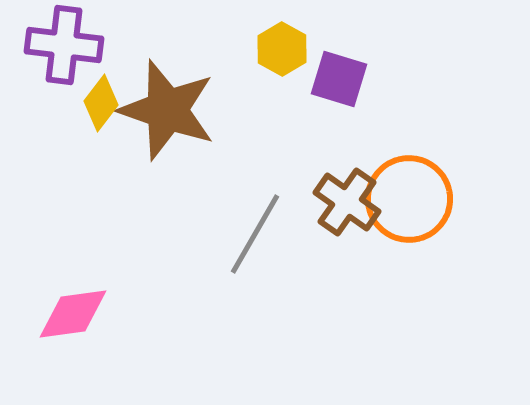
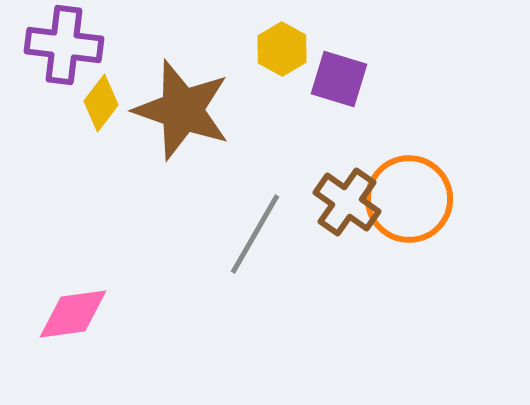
brown star: moved 15 px right
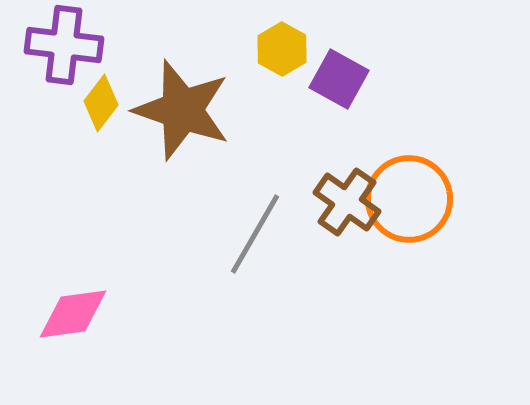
purple square: rotated 12 degrees clockwise
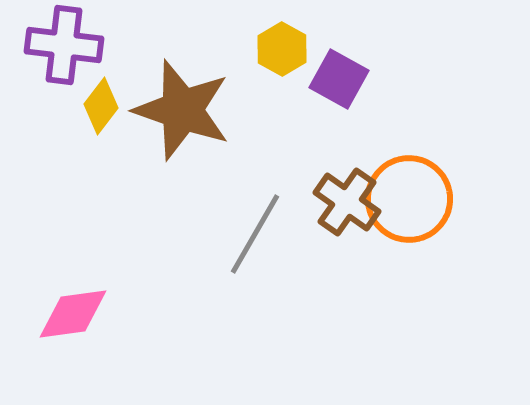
yellow diamond: moved 3 px down
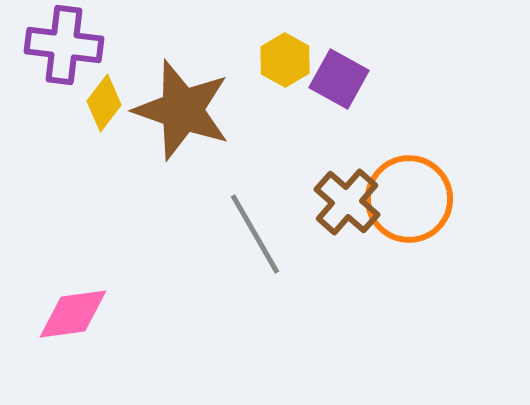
yellow hexagon: moved 3 px right, 11 px down
yellow diamond: moved 3 px right, 3 px up
brown cross: rotated 6 degrees clockwise
gray line: rotated 60 degrees counterclockwise
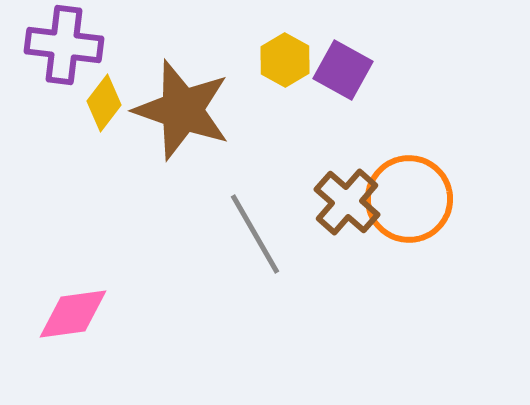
purple square: moved 4 px right, 9 px up
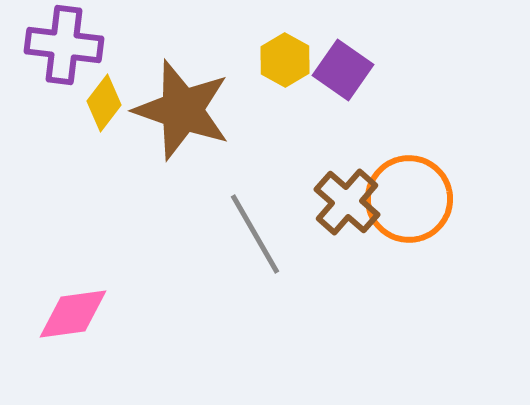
purple square: rotated 6 degrees clockwise
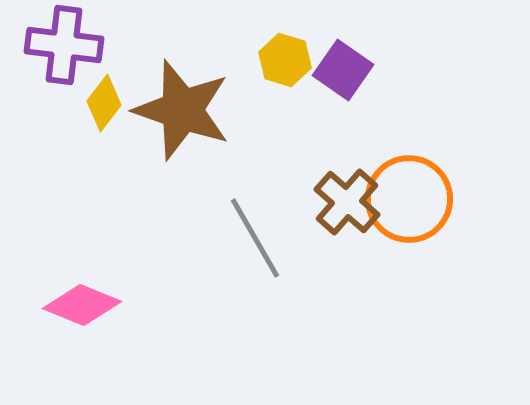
yellow hexagon: rotated 12 degrees counterclockwise
gray line: moved 4 px down
pink diamond: moved 9 px right, 9 px up; rotated 30 degrees clockwise
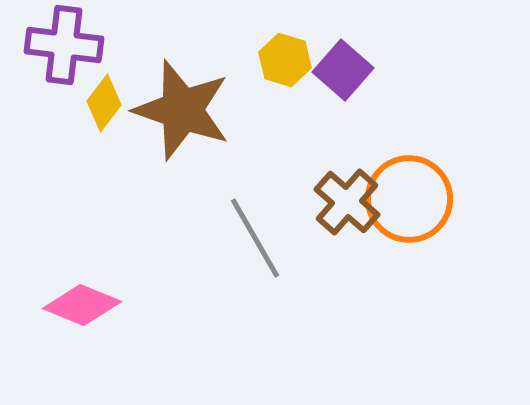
purple square: rotated 6 degrees clockwise
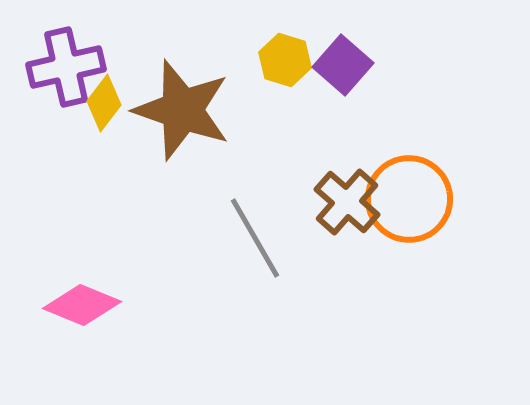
purple cross: moved 2 px right, 22 px down; rotated 20 degrees counterclockwise
purple square: moved 5 px up
